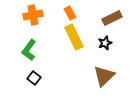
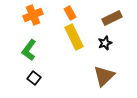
orange cross: rotated 12 degrees counterclockwise
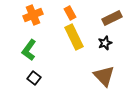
brown triangle: rotated 30 degrees counterclockwise
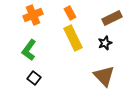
yellow rectangle: moved 1 px left, 1 px down
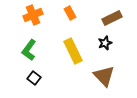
yellow rectangle: moved 13 px down
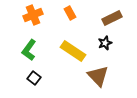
yellow rectangle: rotated 30 degrees counterclockwise
brown triangle: moved 6 px left
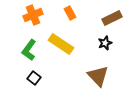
yellow rectangle: moved 12 px left, 7 px up
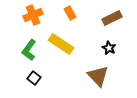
black star: moved 4 px right, 5 px down; rotated 24 degrees counterclockwise
